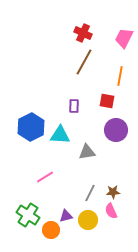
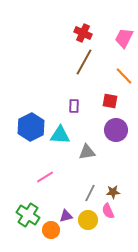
orange line: moved 4 px right; rotated 54 degrees counterclockwise
red square: moved 3 px right
pink semicircle: moved 3 px left
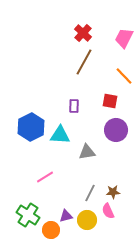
red cross: rotated 18 degrees clockwise
yellow circle: moved 1 px left
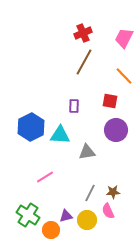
red cross: rotated 24 degrees clockwise
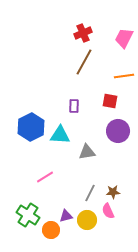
orange line: rotated 54 degrees counterclockwise
purple circle: moved 2 px right, 1 px down
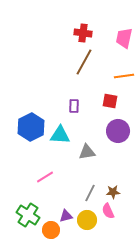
red cross: rotated 30 degrees clockwise
pink trapezoid: rotated 15 degrees counterclockwise
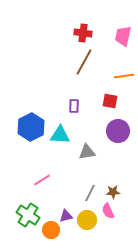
pink trapezoid: moved 1 px left, 2 px up
pink line: moved 3 px left, 3 px down
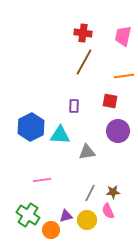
pink line: rotated 24 degrees clockwise
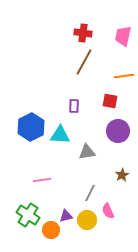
brown star: moved 9 px right, 17 px up; rotated 24 degrees counterclockwise
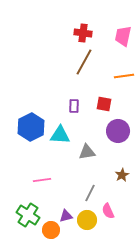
red square: moved 6 px left, 3 px down
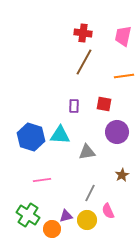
blue hexagon: moved 10 px down; rotated 16 degrees counterclockwise
purple circle: moved 1 px left, 1 px down
orange circle: moved 1 px right, 1 px up
